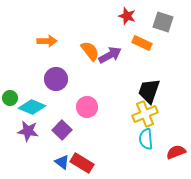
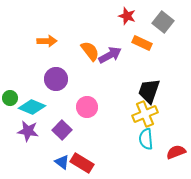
gray square: rotated 20 degrees clockwise
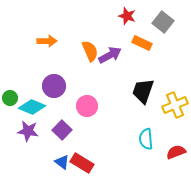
orange semicircle: rotated 15 degrees clockwise
purple circle: moved 2 px left, 7 px down
black trapezoid: moved 6 px left
pink circle: moved 1 px up
yellow cross: moved 30 px right, 9 px up
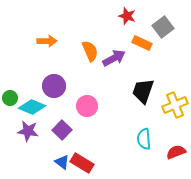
gray square: moved 5 px down; rotated 15 degrees clockwise
purple arrow: moved 4 px right, 3 px down
cyan semicircle: moved 2 px left
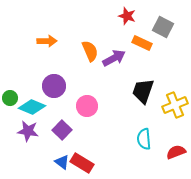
gray square: rotated 25 degrees counterclockwise
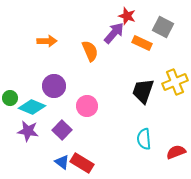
purple arrow: moved 25 px up; rotated 20 degrees counterclockwise
yellow cross: moved 23 px up
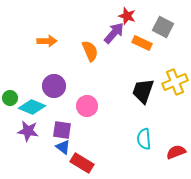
purple square: rotated 36 degrees counterclockwise
blue triangle: moved 1 px right, 15 px up
